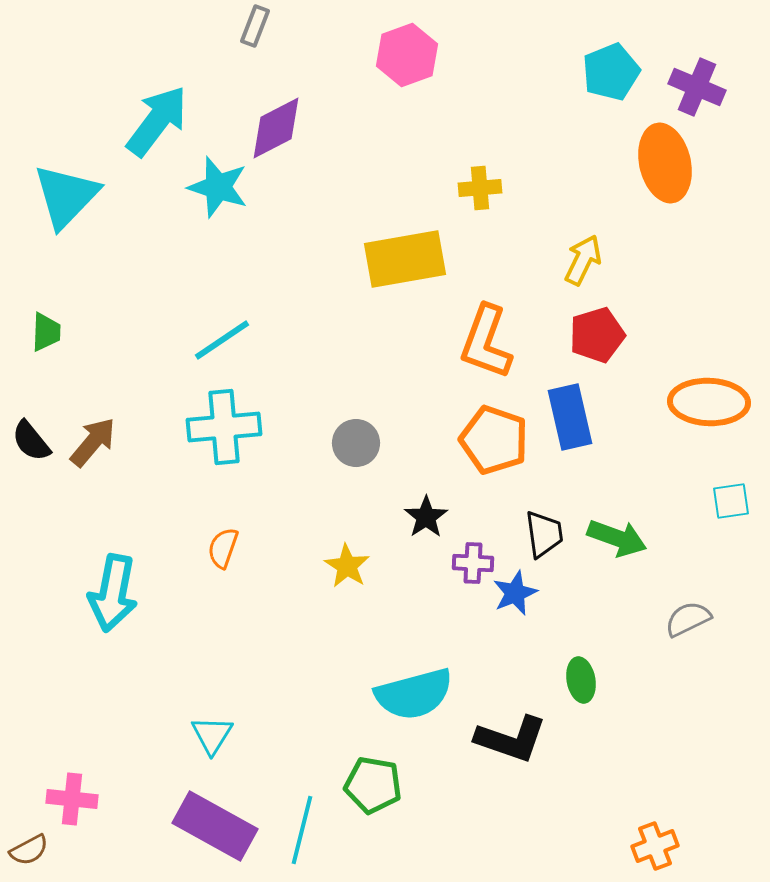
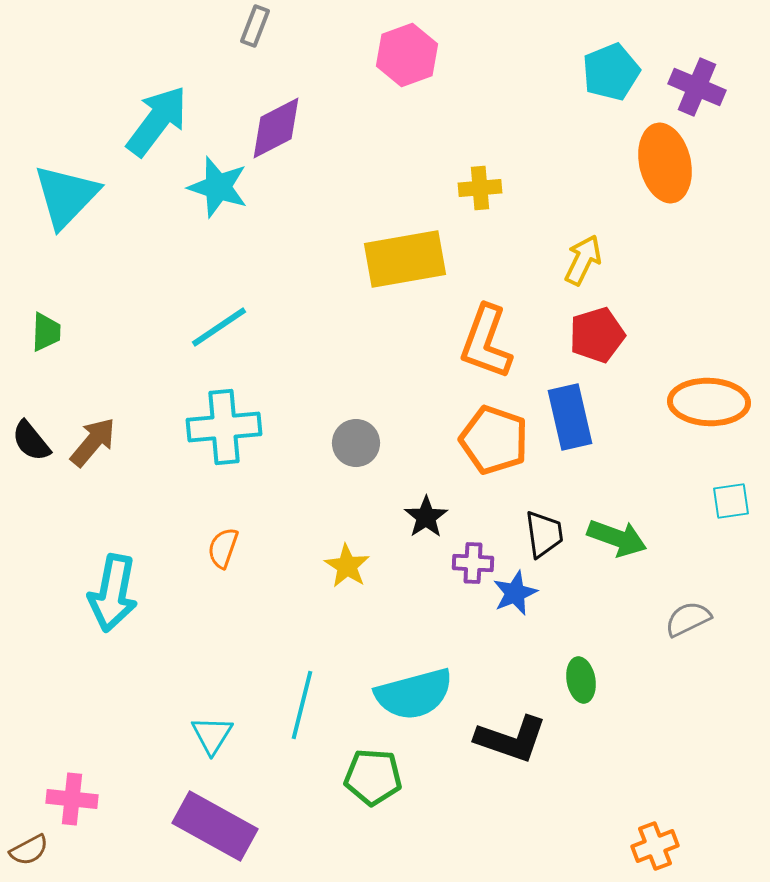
cyan line at (222, 340): moved 3 px left, 13 px up
green pentagon at (373, 785): moved 8 px up; rotated 6 degrees counterclockwise
cyan line at (302, 830): moved 125 px up
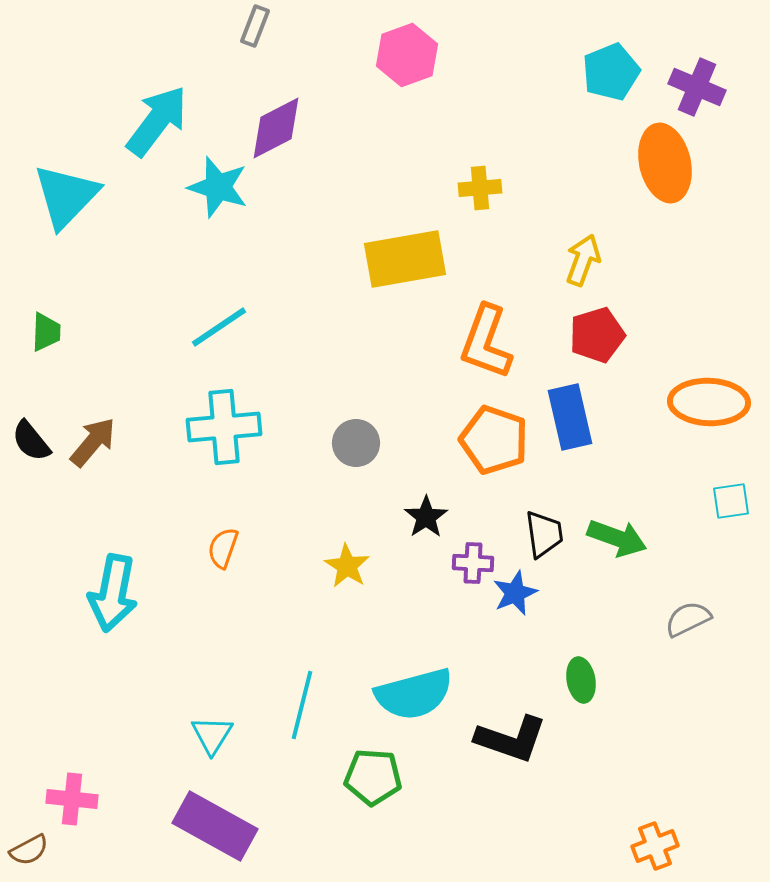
yellow arrow at (583, 260): rotated 6 degrees counterclockwise
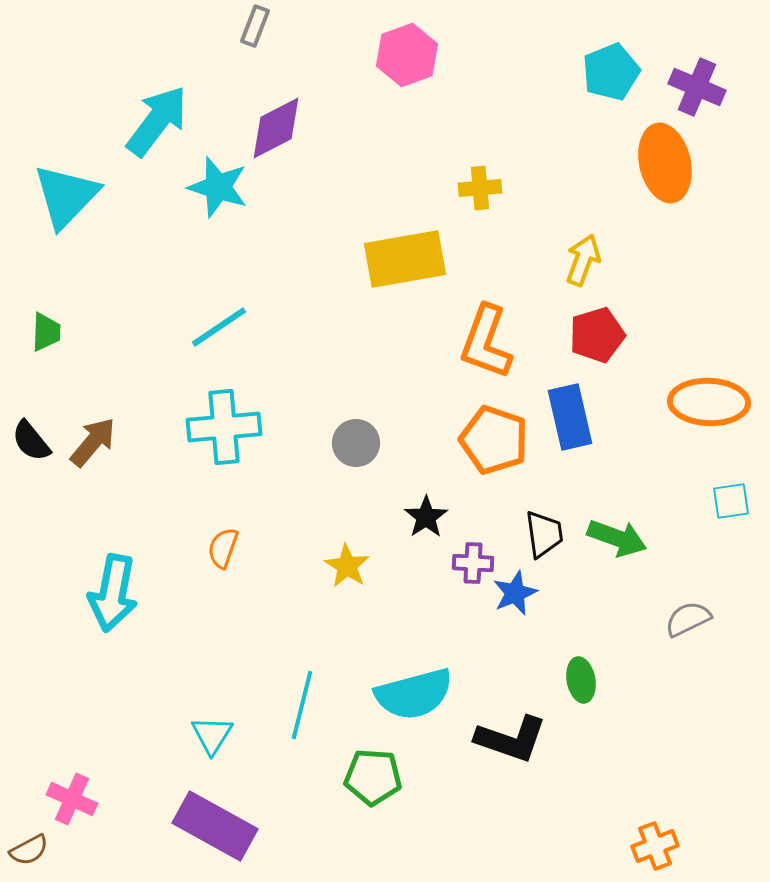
pink cross at (72, 799): rotated 18 degrees clockwise
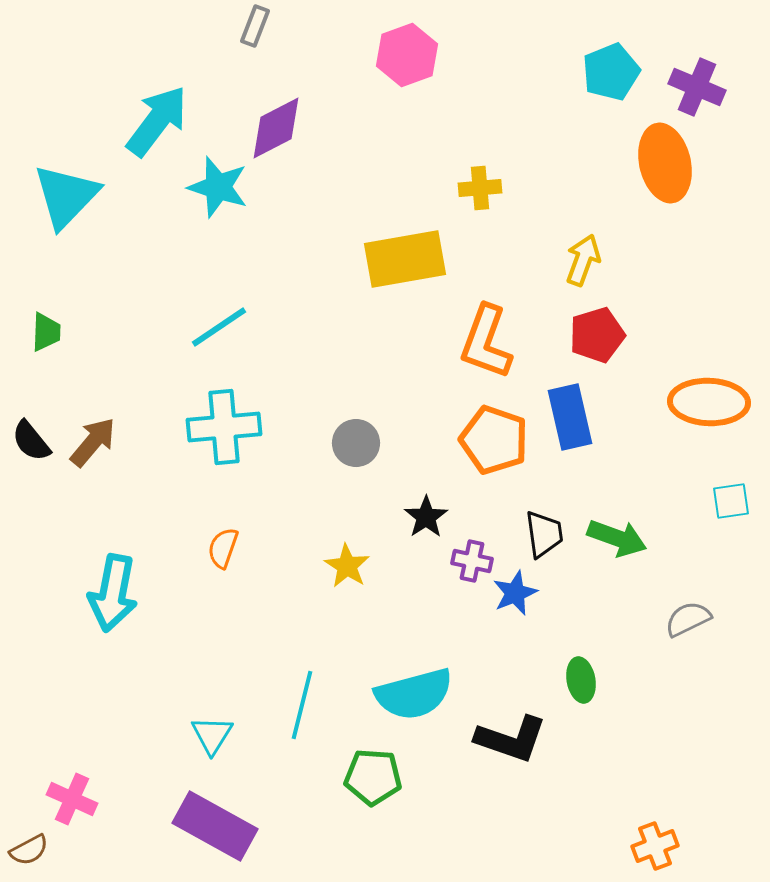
purple cross at (473, 563): moved 1 px left, 2 px up; rotated 9 degrees clockwise
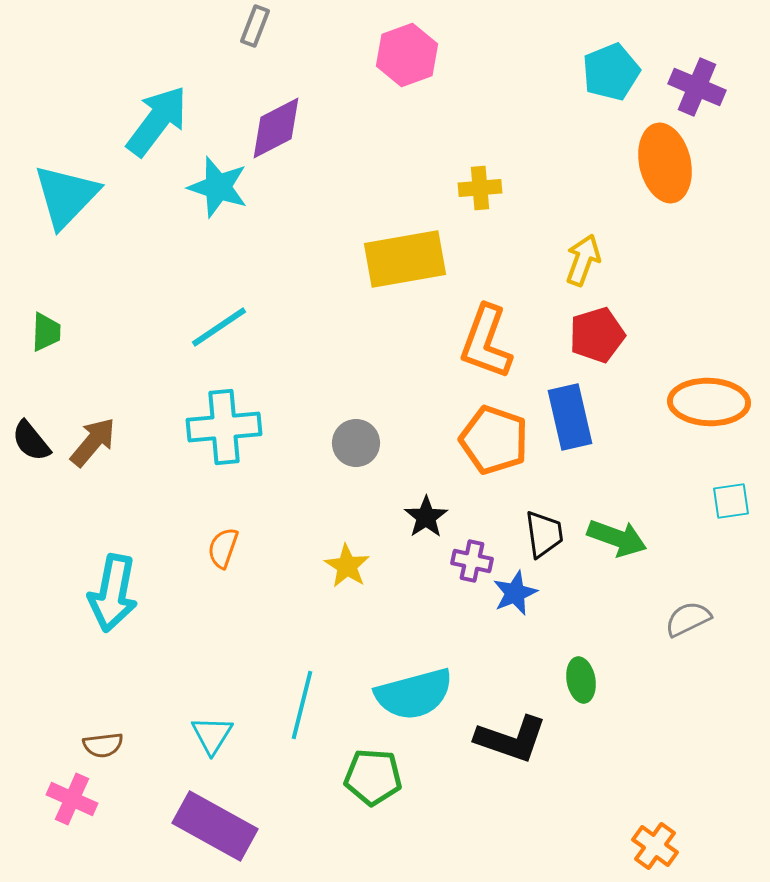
orange cross at (655, 846): rotated 33 degrees counterclockwise
brown semicircle at (29, 850): moved 74 px right, 105 px up; rotated 21 degrees clockwise
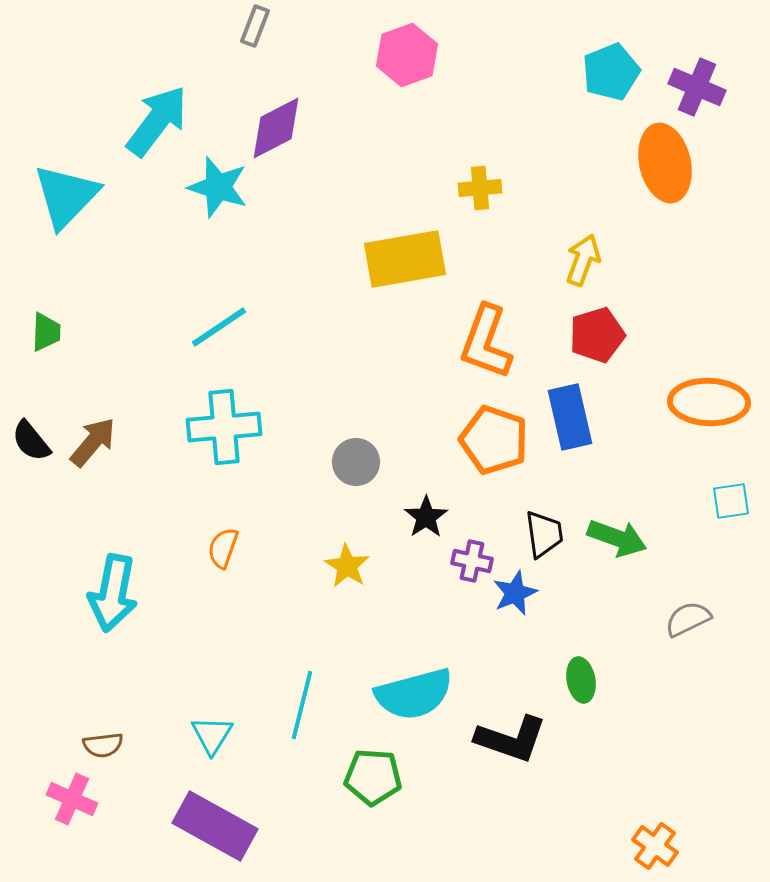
gray circle at (356, 443): moved 19 px down
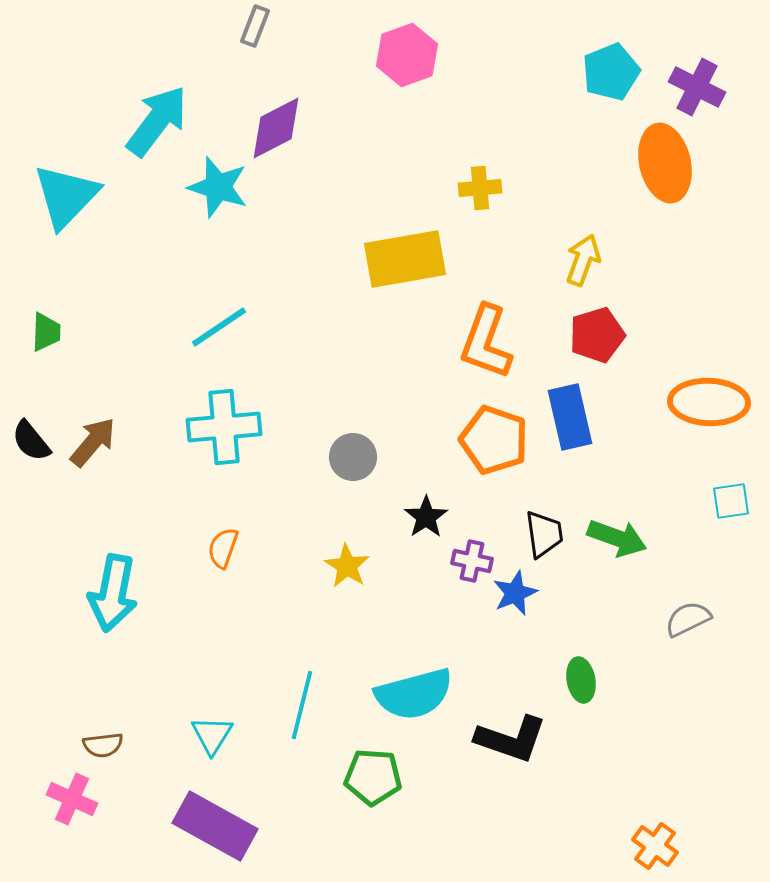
purple cross at (697, 87): rotated 4 degrees clockwise
gray circle at (356, 462): moved 3 px left, 5 px up
